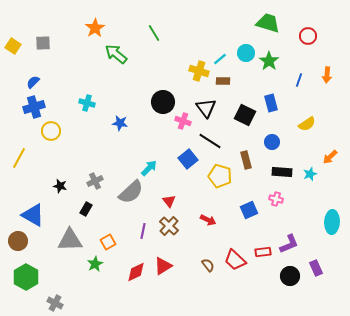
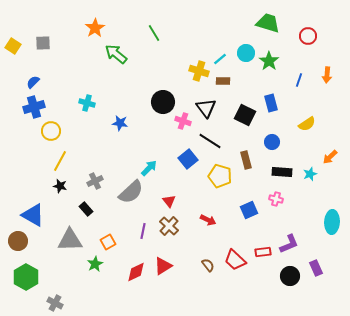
yellow line at (19, 158): moved 41 px right, 3 px down
black rectangle at (86, 209): rotated 72 degrees counterclockwise
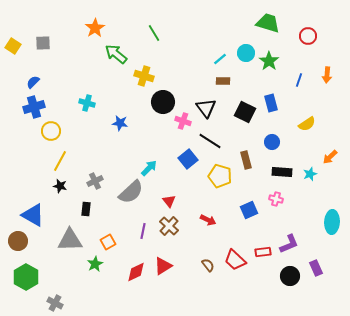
yellow cross at (199, 71): moved 55 px left, 5 px down
black square at (245, 115): moved 3 px up
black rectangle at (86, 209): rotated 48 degrees clockwise
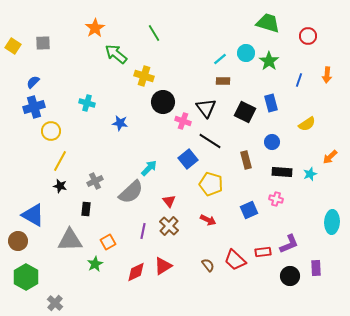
yellow pentagon at (220, 176): moved 9 px left, 8 px down
purple rectangle at (316, 268): rotated 21 degrees clockwise
gray cross at (55, 303): rotated 14 degrees clockwise
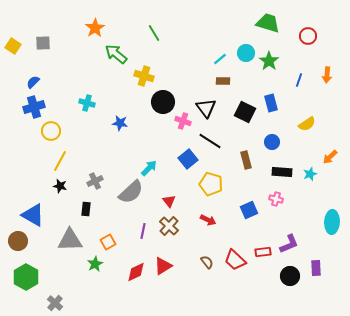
brown semicircle at (208, 265): moved 1 px left, 3 px up
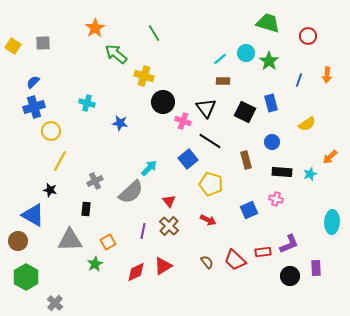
black star at (60, 186): moved 10 px left, 4 px down
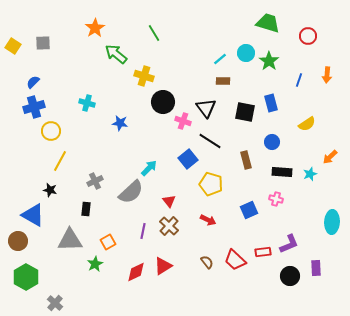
black square at (245, 112): rotated 15 degrees counterclockwise
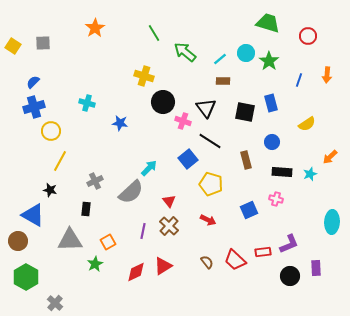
green arrow at (116, 54): moved 69 px right, 2 px up
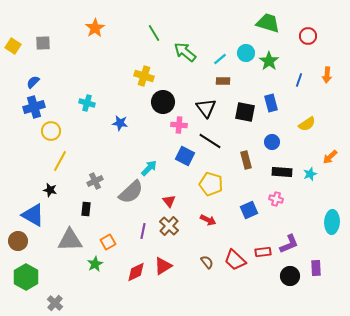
pink cross at (183, 121): moved 4 px left, 4 px down; rotated 14 degrees counterclockwise
blue square at (188, 159): moved 3 px left, 3 px up; rotated 24 degrees counterclockwise
